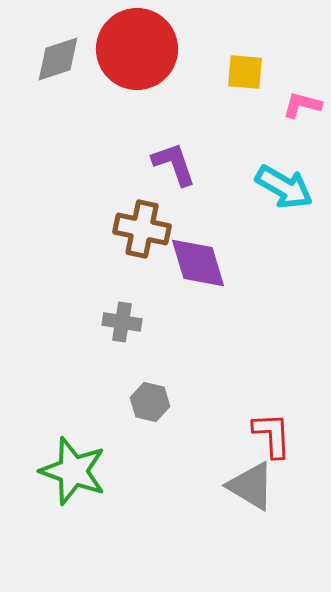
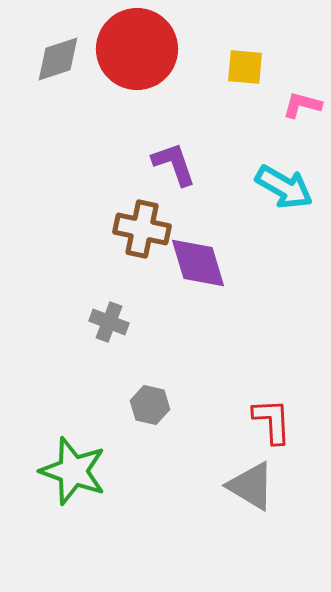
yellow square: moved 5 px up
gray cross: moved 13 px left; rotated 12 degrees clockwise
gray hexagon: moved 3 px down
red L-shape: moved 14 px up
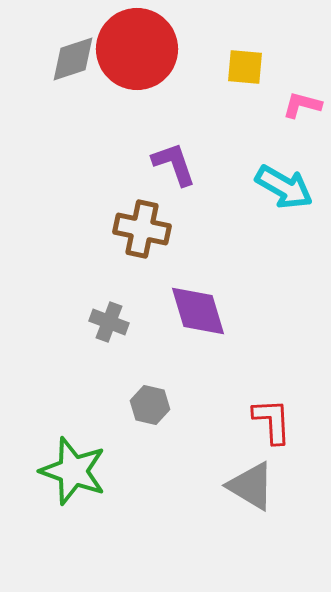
gray diamond: moved 15 px right
purple diamond: moved 48 px down
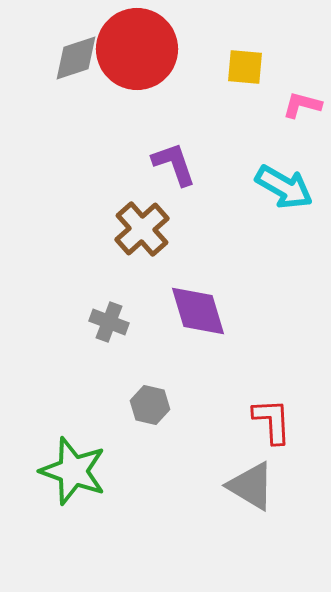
gray diamond: moved 3 px right, 1 px up
brown cross: rotated 36 degrees clockwise
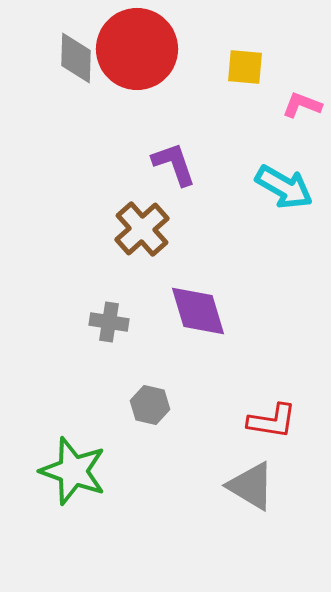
gray diamond: rotated 70 degrees counterclockwise
pink L-shape: rotated 6 degrees clockwise
gray cross: rotated 12 degrees counterclockwise
red L-shape: rotated 102 degrees clockwise
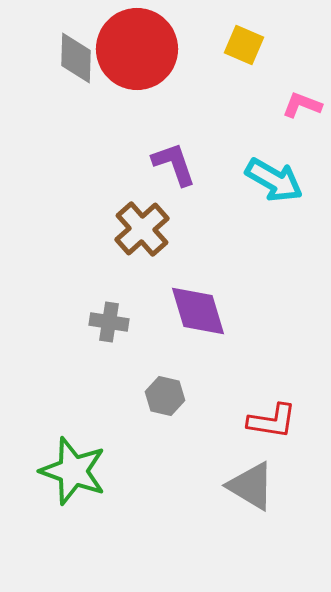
yellow square: moved 1 px left, 22 px up; rotated 18 degrees clockwise
cyan arrow: moved 10 px left, 7 px up
gray hexagon: moved 15 px right, 9 px up
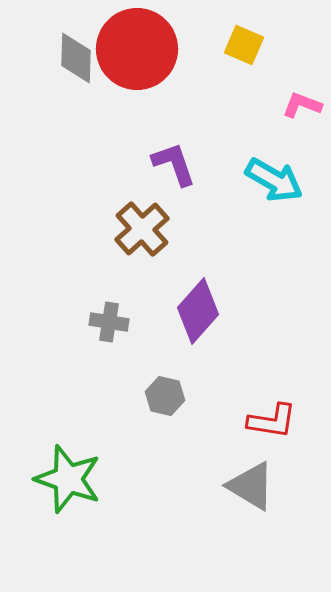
purple diamond: rotated 58 degrees clockwise
green star: moved 5 px left, 8 px down
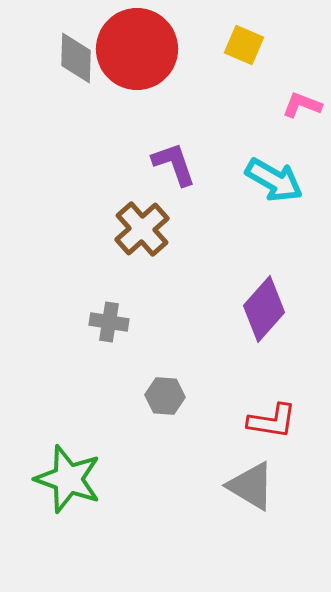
purple diamond: moved 66 px right, 2 px up
gray hexagon: rotated 9 degrees counterclockwise
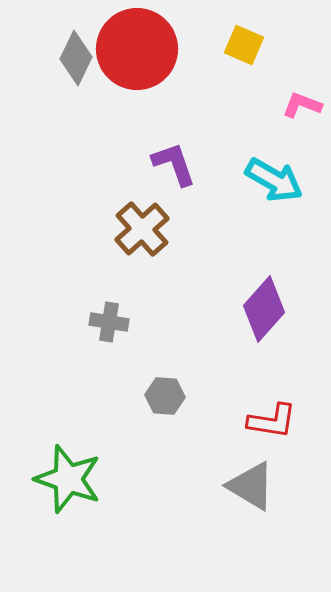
gray diamond: rotated 24 degrees clockwise
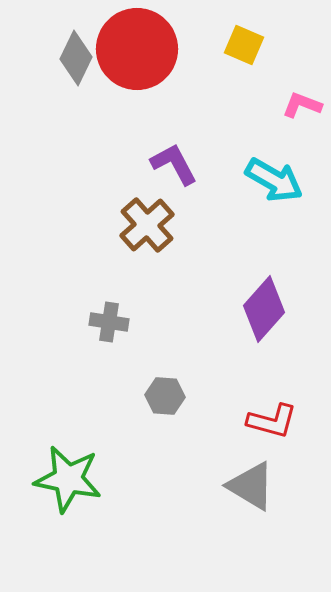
purple L-shape: rotated 9 degrees counterclockwise
brown cross: moved 5 px right, 4 px up
red L-shape: rotated 6 degrees clockwise
green star: rotated 8 degrees counterclockwise
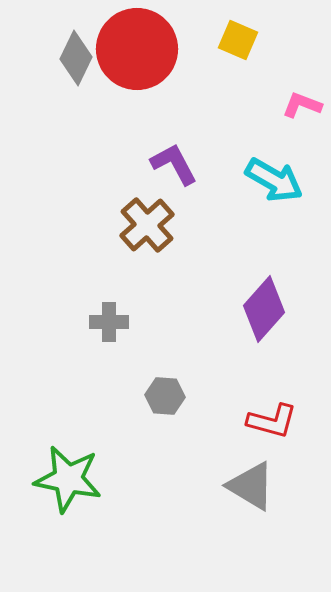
yellow square: moved 6 px left, 5 px up
gray cross: rotated 9 degrees counterclockwise
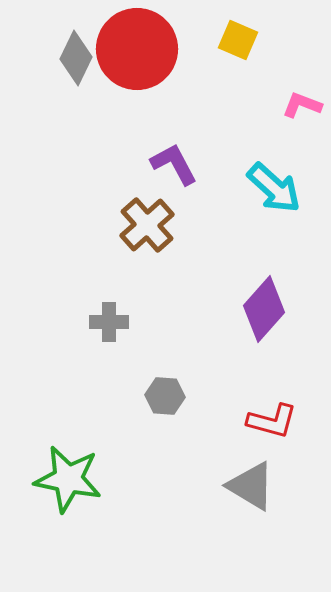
cyan arrow: moved 8 px down; rotated 12 degrees clockwise
